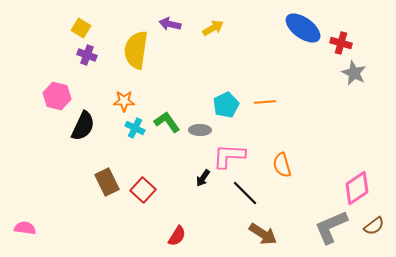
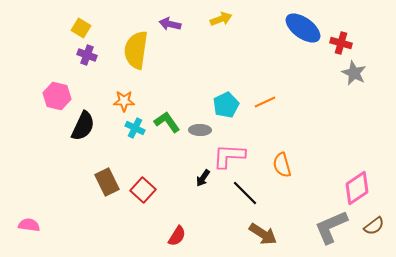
yellow arrow: moved 8 px right, 9 px up; rotated 10 degrees clockwise
orange line: rotated 20 degrees counterclockwise
pink semicircle: moved 4 px right, 3 px up
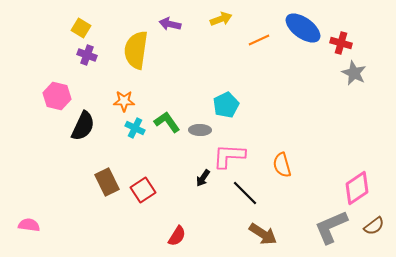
orange line: moved 6 px left, 62 px up
red square: rotated 15 degrees clockwise
